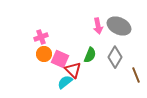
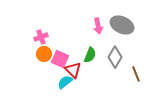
gray ellipse: moved 3 px right, 1 px up
brown line: moved 1 px up
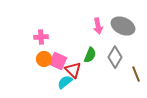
gray ellipse: moved 1 px right, 1 px down
pink cross: rotated 16 degrees clockwise
orange circle: moved 5 px down
pink square: moved 2 px left, 2 px down
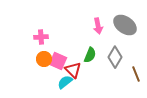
gray ellipse: moved 2 px right, 1 px up; rotated 10 degrees clockwise
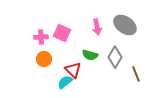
pink arrow: moved 1 px left, 1 px down
green semicircle: rotated 84 degrees clockwise
pink square: moved 4 px right, 28 px up
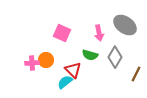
pink arrow: moved 2 px right, 6 px down
pink cross: moved 9 px left, 26 px down
orange circle: moved 2 px right, 1 px down
brown line: rotated 49 degrees clockwise
